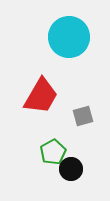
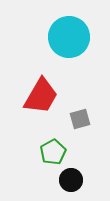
gray square: moved 3 px left, 3 px down
black circle: moved 11 px down
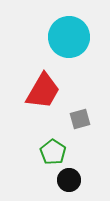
red trapezoid: moved 2 px right, 5 px up
green pentagon: rotated 10 degrees counterclockwise
black circle: moved 2 px left
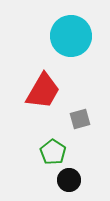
cyan circle: moved 2 px right, 1 px up
